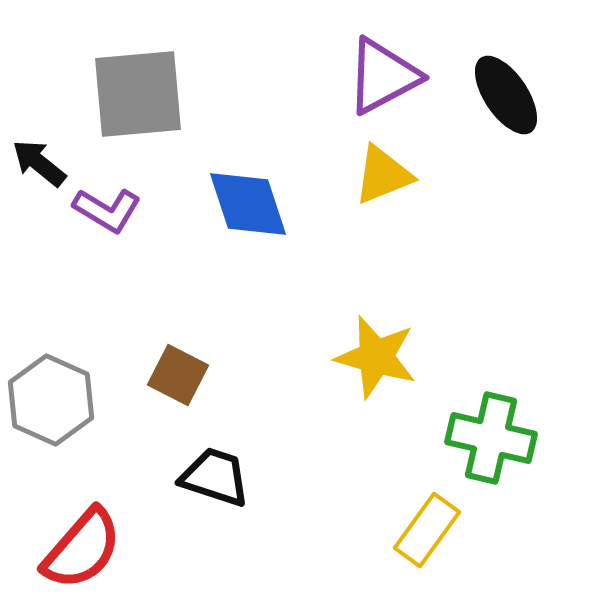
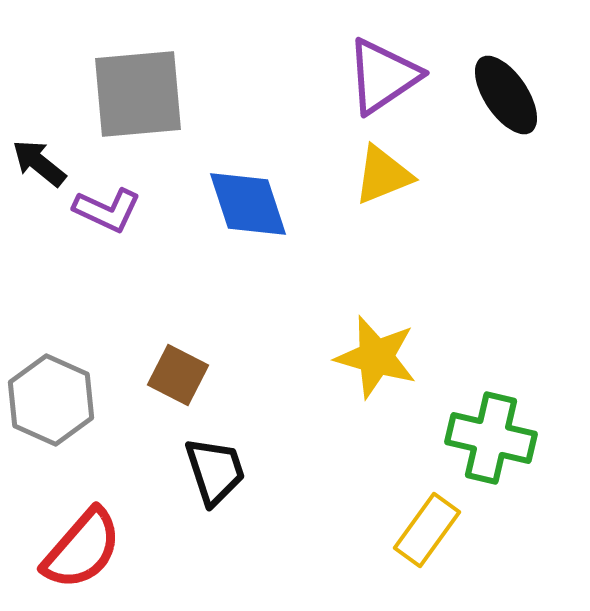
purple triangle: rotated 6 degrees counterclockwise
purple L-shape: rotated 6 degrees counterclockwise
black trapezoid: moved 6 px up; rotated 54 degrees clockwise
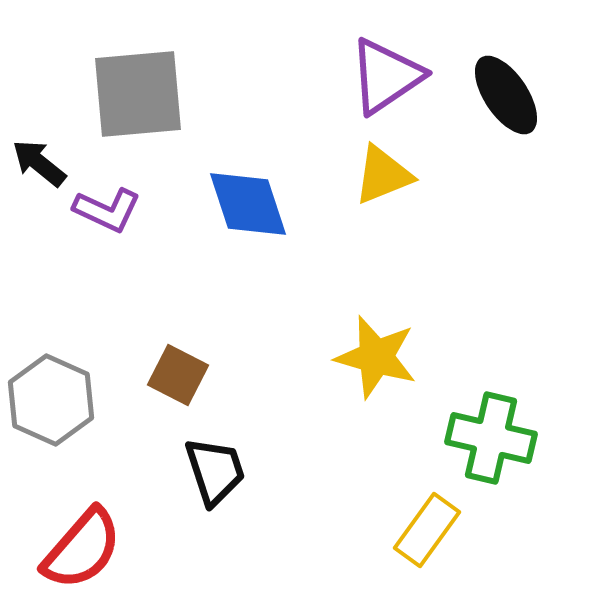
purple triangle: moved 3 px right
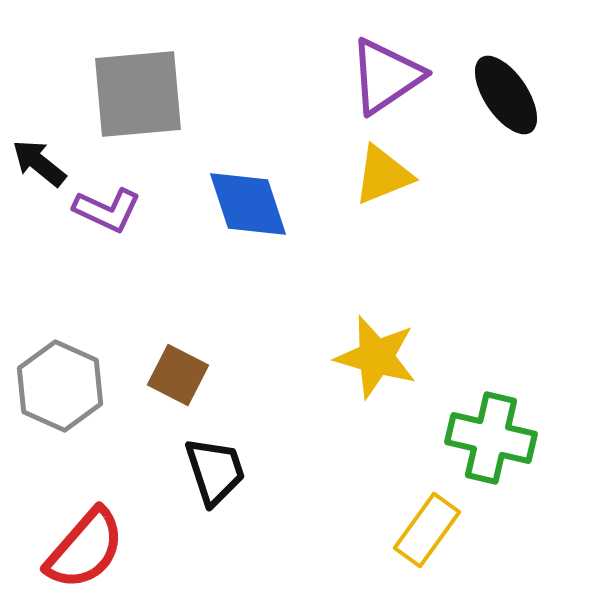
gray hexagon: moved 9 px right, 14 px up
red semicircle: moved 3 px right
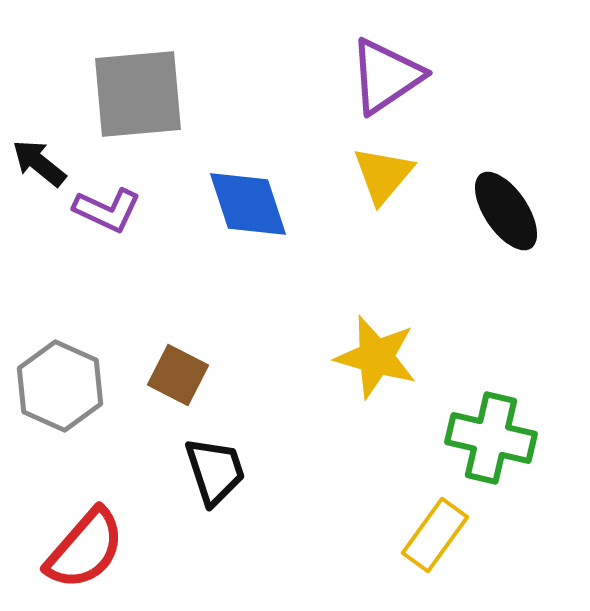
black ellipse: moved 116 px down
yellow triangle: rotated 28 degrees counterclockwise
yellow rectangle: moved 8 px right, 5 px down
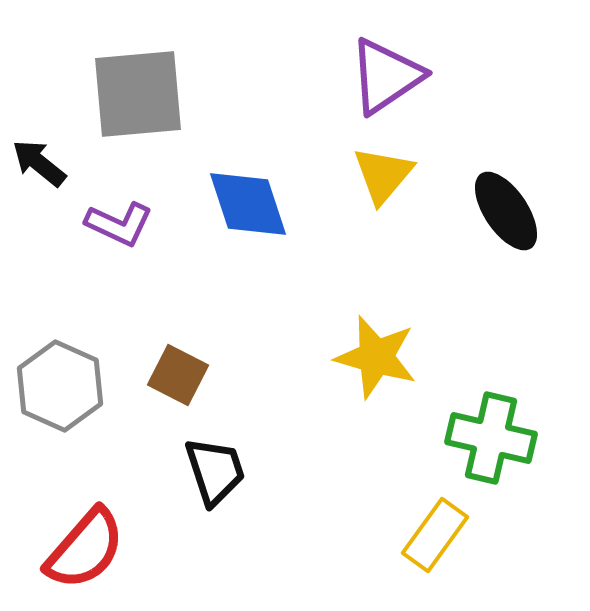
purple L-shape: moved 12 px right, 14 px down
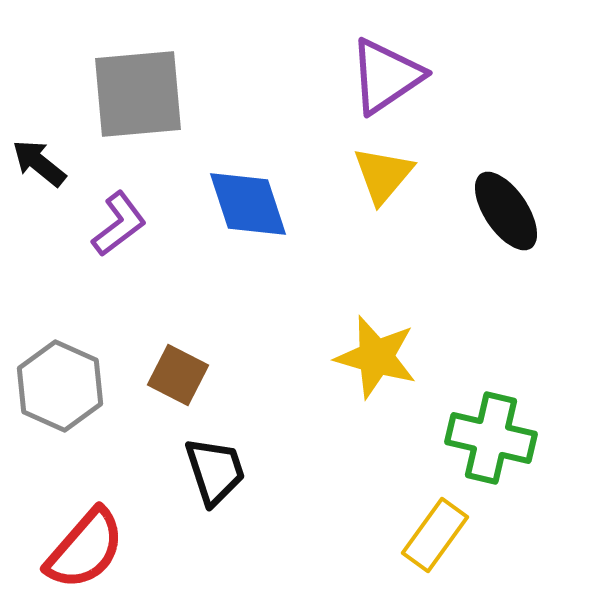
purple L-shape: rotated 62 degrees counterclockwise
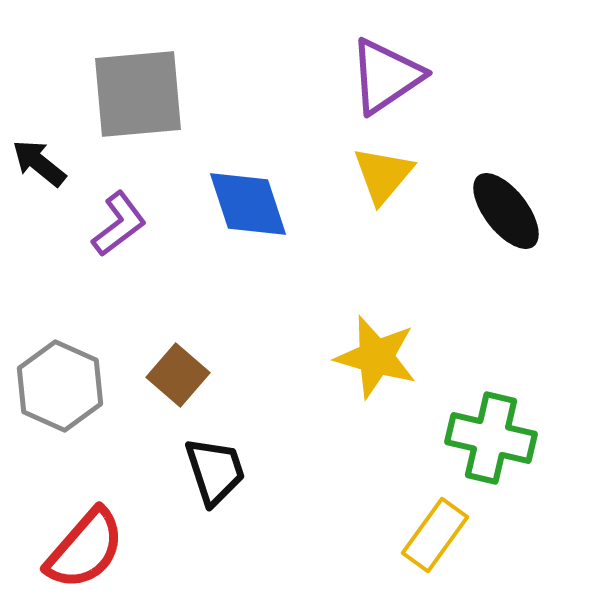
black ellipse: rotated 4 degrees counterclockwise
brown square: rotated 14 degrees clockwise
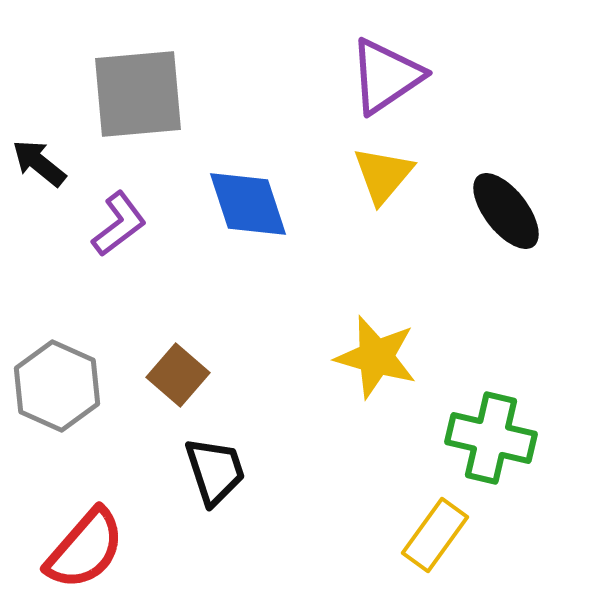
gray hexagon: moved 3 px left
